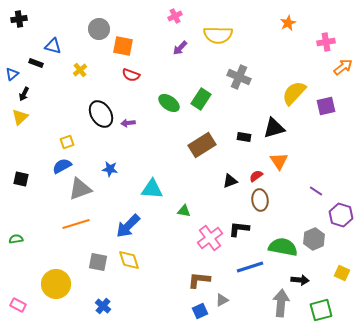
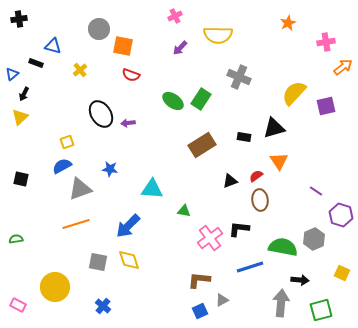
green ellipse at (169, 103): moved 4 px right, 2 px up
yellow circle at (56, 284): moved 1 px left, 3 px down
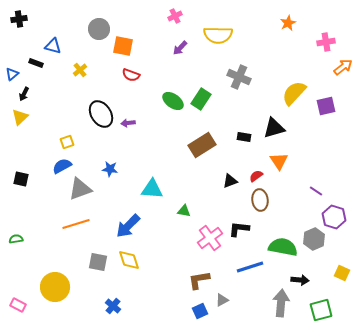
purple hexagon at (341, 215): moved 7 px left, 2 px down
brown L-shape at (199, 280): rotated 15 degrees counterclockwise
blue cross at (103, 306): moved 10 px right
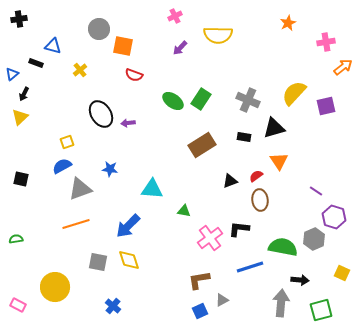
red semicircle at (131, 75): moved 3 px right
gray cross at (239, 77): moved 9 px right, 23 px down
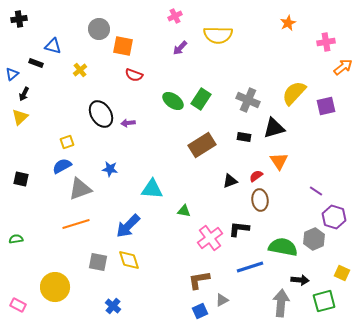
green square at (321, 310): moved 3 px right, 9 px up
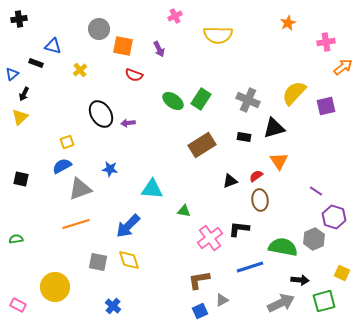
purple arrow at (180, 48): moved 21 px left, 1 px down; rotated 70 degrees counterclockwise
gray arrow at (281, 303): rotated 60 degrees clockwise
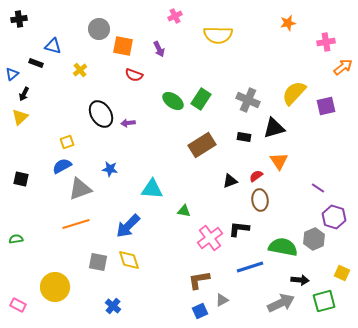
orange star at (288, 23): rotated 14 degrees clockwise
purple line at (316, 191): moved 2 px right, 3 px up
